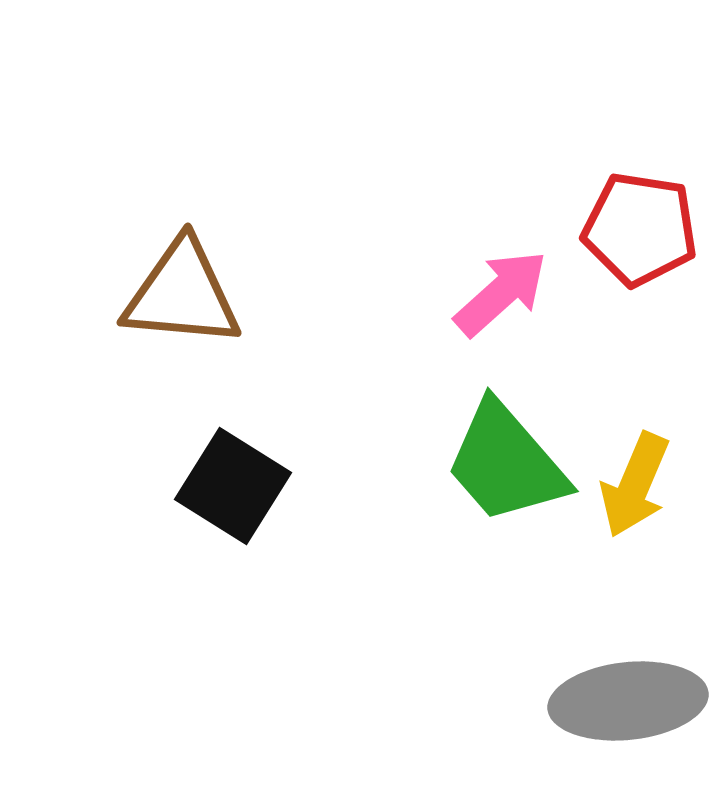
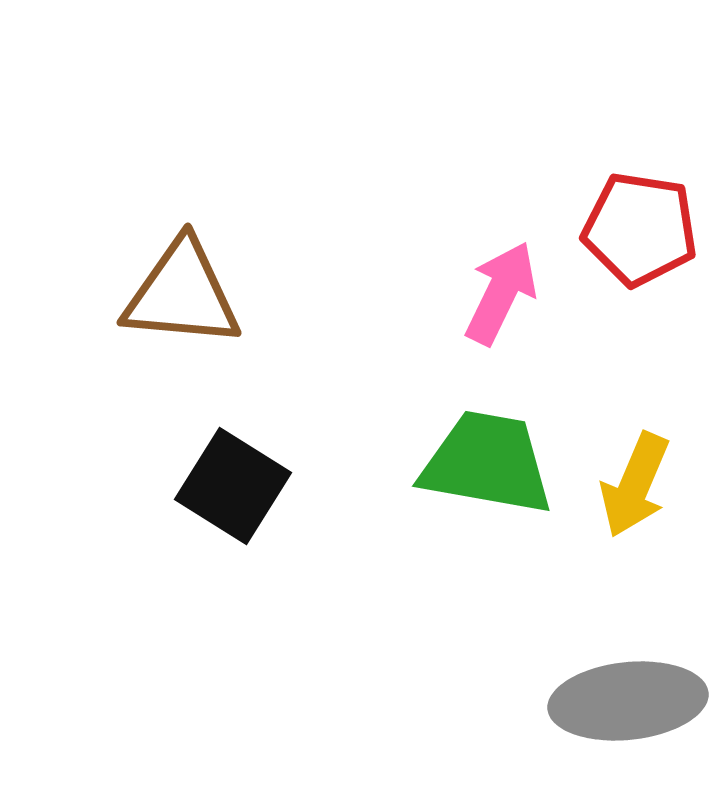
pink arrow: rotated 22 degrees counterclockwise
green trapezoid: moved 19 px left; rotated 141 degrees clockwise
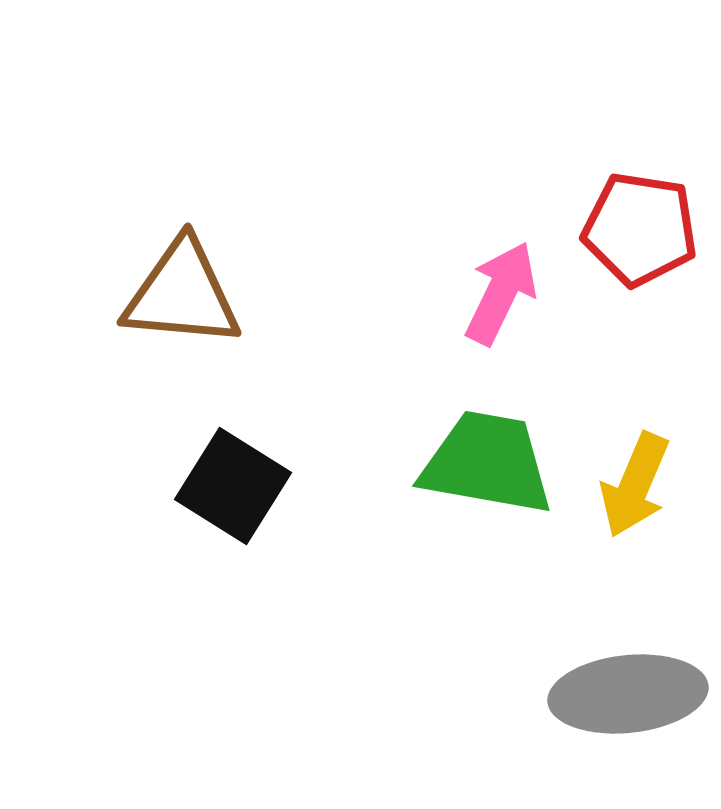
gray ellipse: moved 7 px up
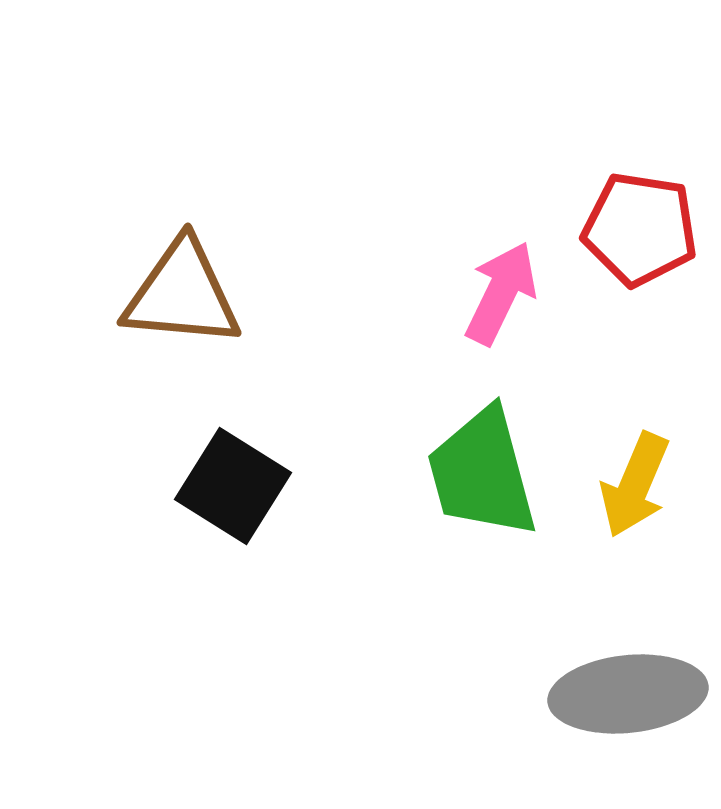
green trapezoid: moved 5 px left, 10 px down; rotated 115 degrees counterclockwise
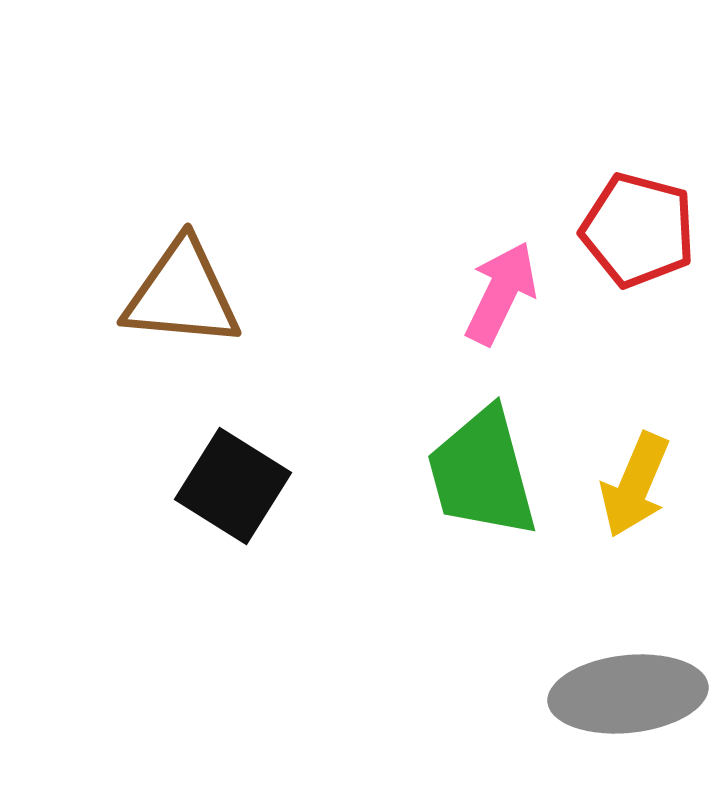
red pentagon: moved 2 px left, 1 px down; rotated 6 degrees clockwise
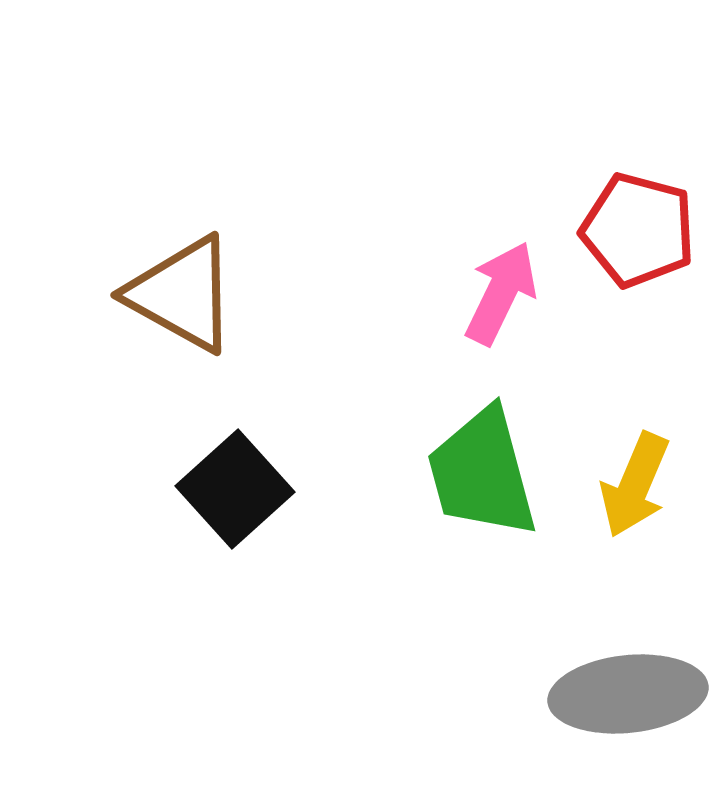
brown triangle: rotated 24 degrees clockwise
black square: moved 2 px right, 3 px down; rotated 16 degrees clockwise
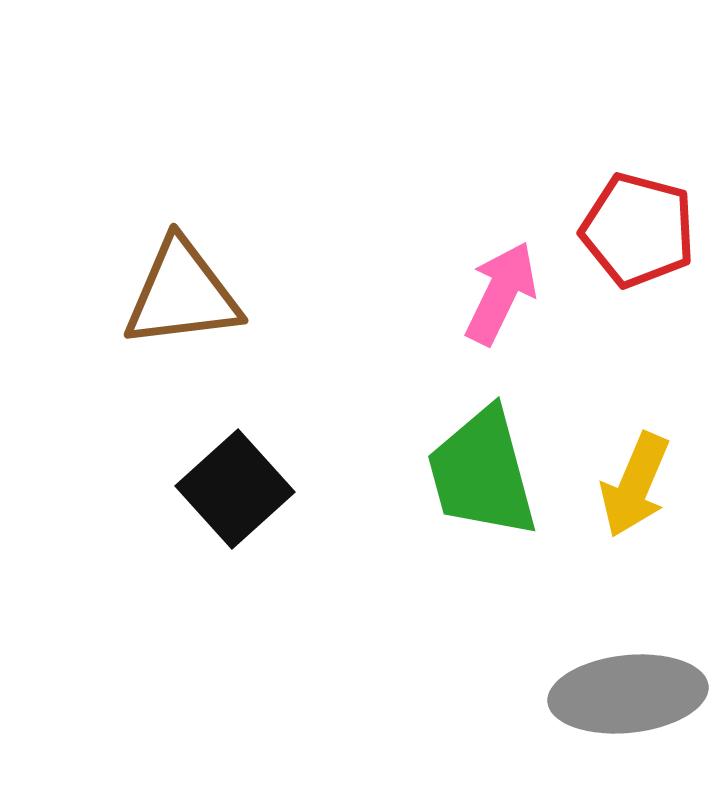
brown triangle: rotated 36 degrees counterclockwise
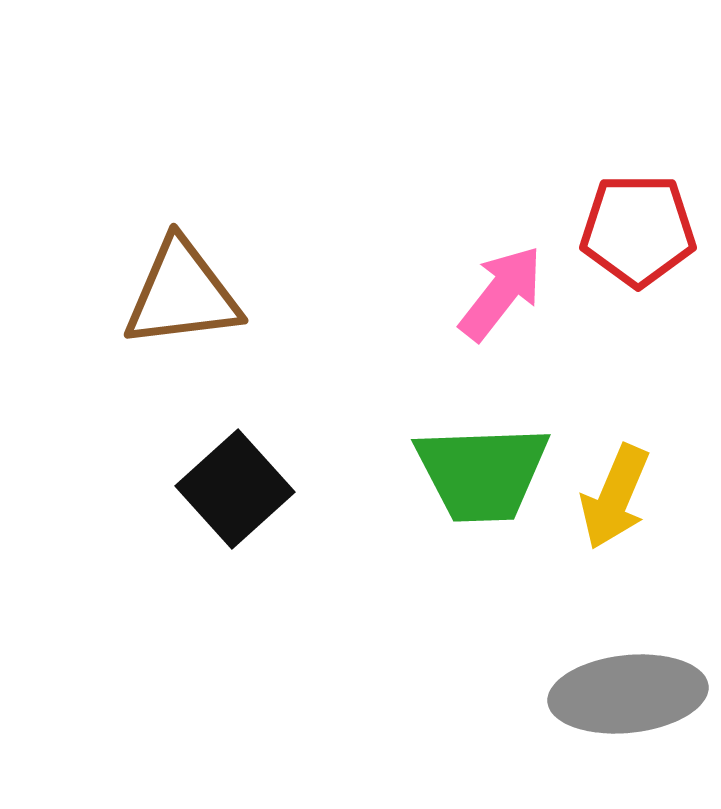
red pentagon: rotated 15 degrees counterclockwise
pink arrow: rotated 12 degrees clockwise
green trapezoid: rotated 77 degrees counterclockwise
yellow arrow: moved 20 px left, 12 px down
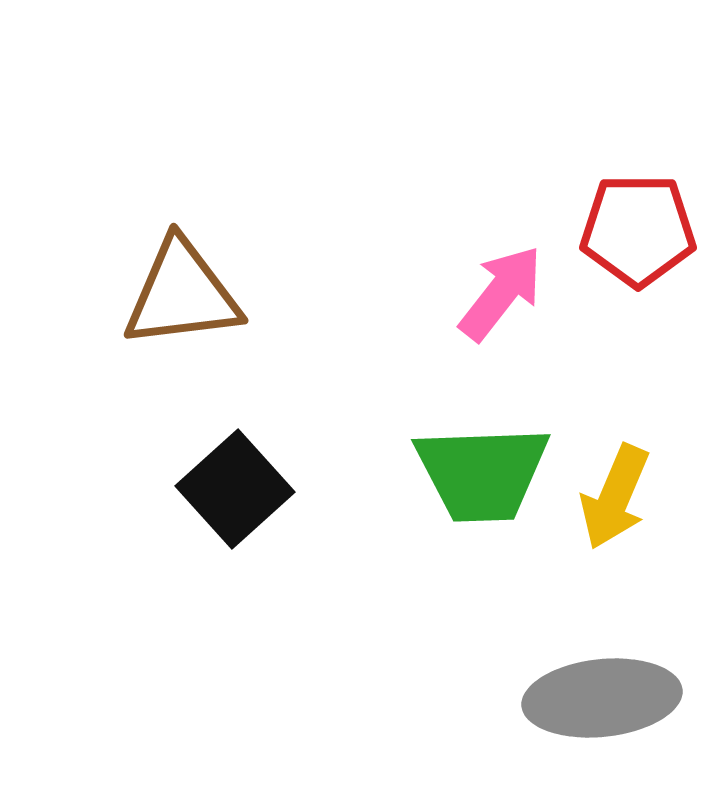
gray ellipse: moved 26 px left, 4 px down
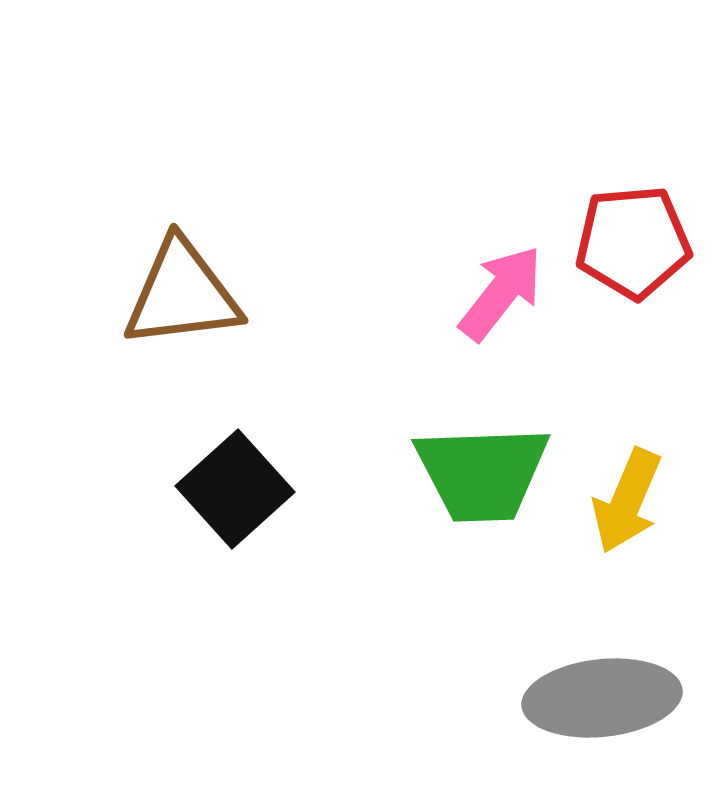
red pentagon: moved 5 px left, 12 px down; rotated 5 degrees counterclockwise
yellow arrow: moved 12 px right, 4 px down
